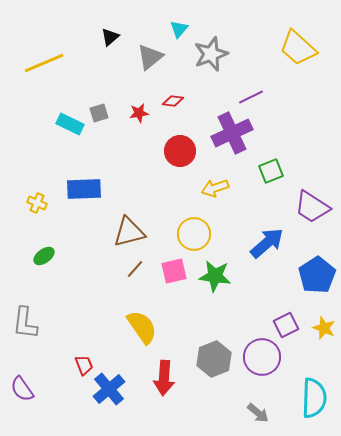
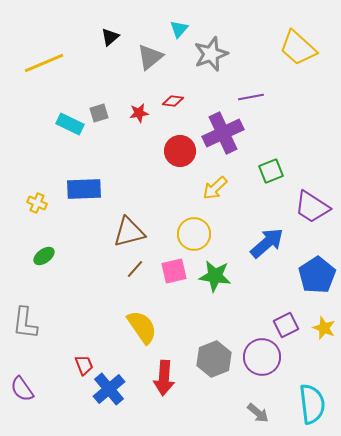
purple line: rotated 15 degrees clockwise
purple cross: moved 9 px left
yellow arrow: rotated 24 degrees counterclockwise
cyan semicircle: moved 2 px left, 6 px down; rotated 9 degrees counterclockwise
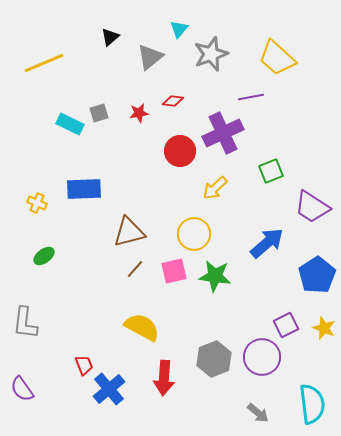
yellow trapezoid: moved 21 px left, 10 px down
yellow semicircle: rotated 27 degrees counterclockwise
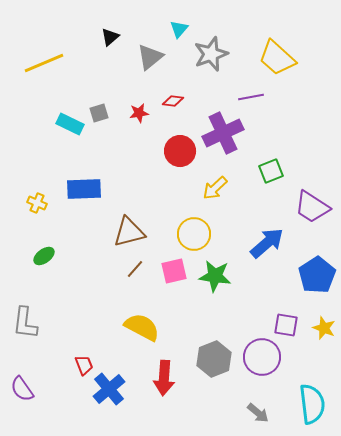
purple square: rotated 35 degrees clockwise
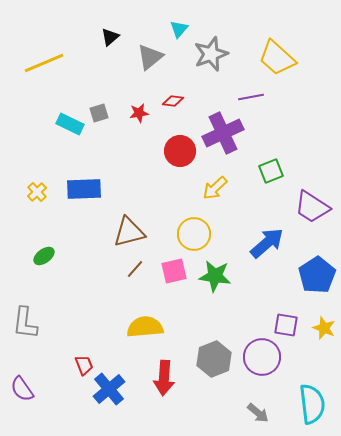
yellow cross: moved 11 px up; rotated 24 degrees clockwise
yellow semicircle: moved 3 px right; rotated 33 degrees counterclockwise
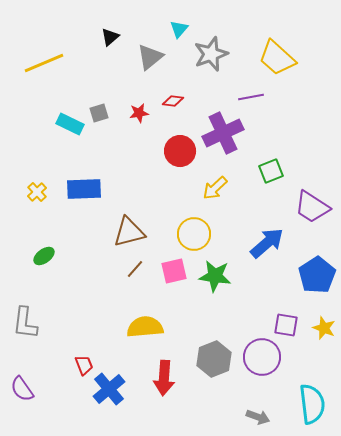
gray arrow: moved 4 px down; rotated 20 degrees counterclockwise
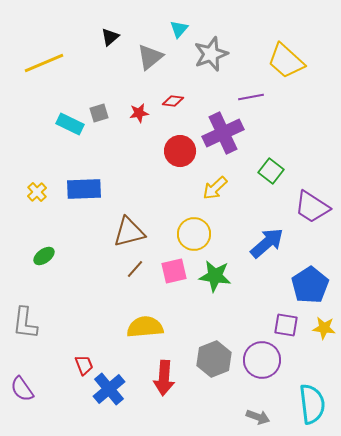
yellow trapezoid: moved 9 px right, 3 px down
green square: rotated 30 degrees counterclockwise
blue pentagon: moved 7 px left, 10 px down
yellow star: rotated 15 degrees counterclockwise
purple circle: moved 3 px down
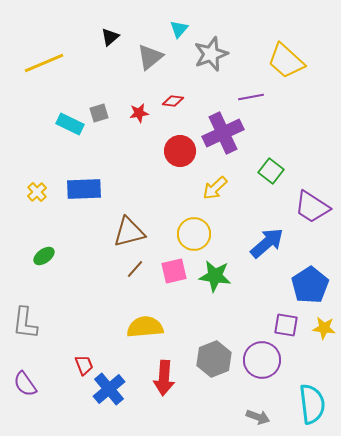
purple semicircle: moved 3 px right, 5 px up
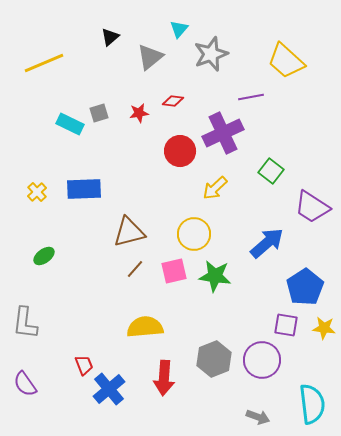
blue pentagon: moved 5 px left, 2 px down
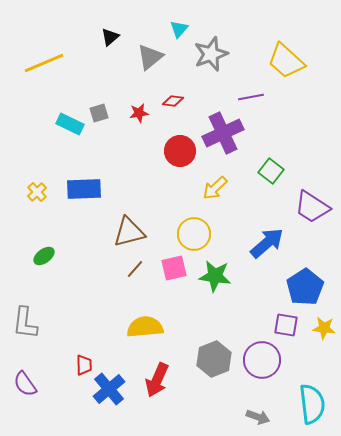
pink square: moved 3 px up
red trapezoid: rotated 20 degrees clockwise
red arrow: moved 7 px left, 2 px down; rotated 20 degrees clockwise
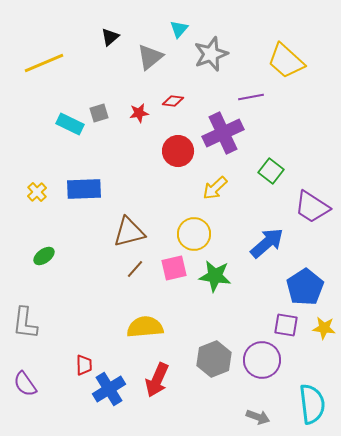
red circle: moved 2 px left
blue cross: rotated 8 degrees clockwise
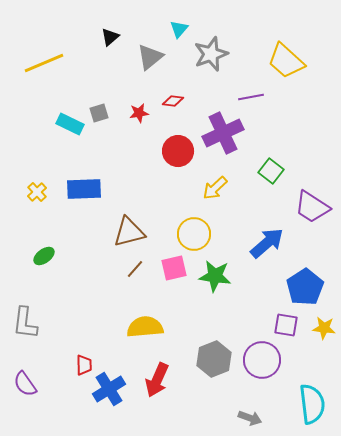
gray arrow: moved 8 px left, 1 px down
